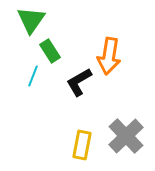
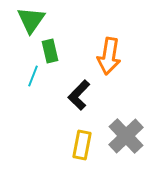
green rectangle: rotated 20 degrees clockwise
black L-shape: moved 13 px down; rotated 16 degrees counterclockwise
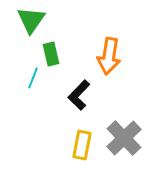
green rectangle: moved 1 px right, 3 px down
cyan line: moved 2 px down
gray cross: moved 2 px left, 2 px down
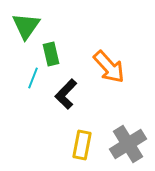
green triangle: moved 5 px left, 6 px down
orange arrow: moved 11 px down; rotated 51 degrees counterclockwise
black L-shape: moved 13 px left, 1 px up
gray cross: moved 4 px right, 6 px down; rotated 12 degrees clockwise
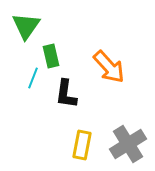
green rectangle: moved 2 px down
black L-shape: rotated 36 degrees counterclockwise
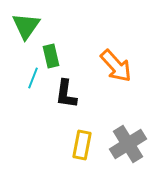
orange arrow: moved 7 px right, 1 px up
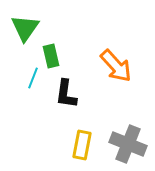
green triangle: moved 1 px left, 2 px down
gray cross: rotated 36 degrees counterclockwise
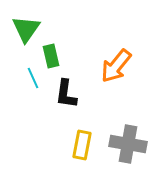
green triangle: moved 1 px right, 1 px down
orange arrow: rotated 81 degrees clockwise
cyan line: rotated 45 degrees counterclockwise
gray cross: rotated 12 degrees counterclockwise
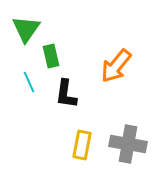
cyan line: moved 4 px left, 4 px down
